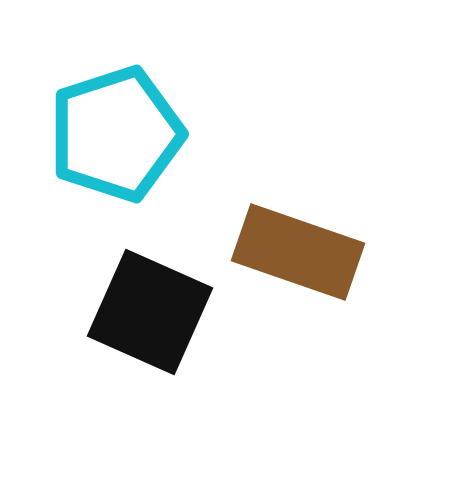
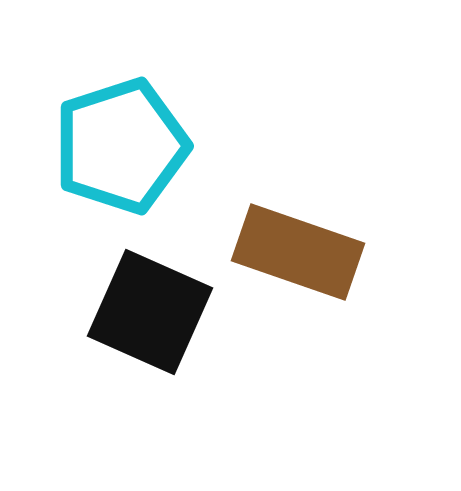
cyan pentagon: moved 5 px right, 12 px down
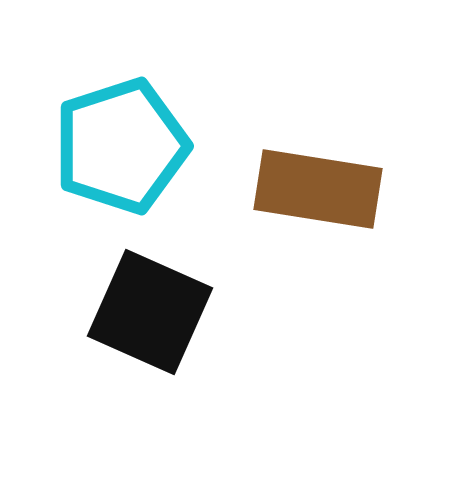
brown rectangle: moved 20 px right, 63 px up; rotated 10 degrees counterclockwise
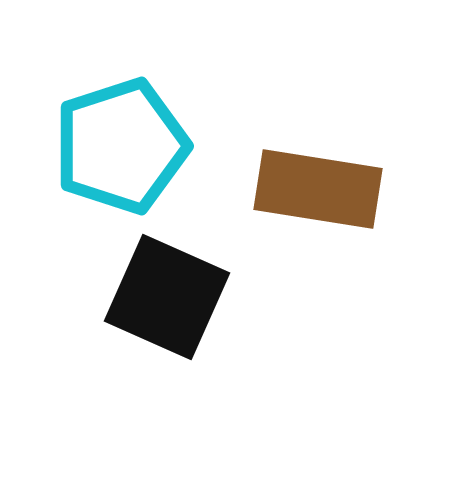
black square: moved 17 px right, 15 px up
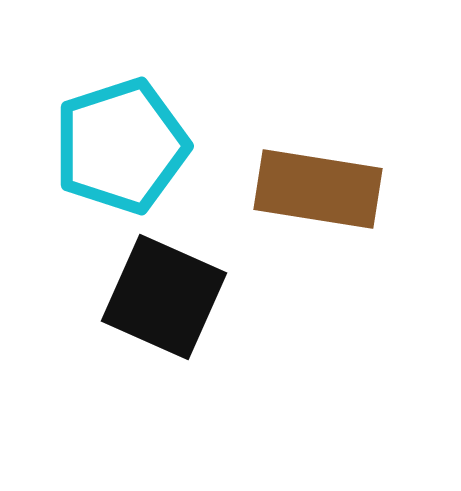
black square: moved 3 px left
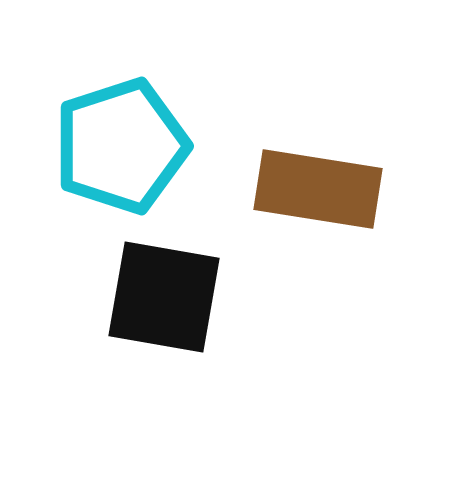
black square: rotated 14 degrees counterclockwise
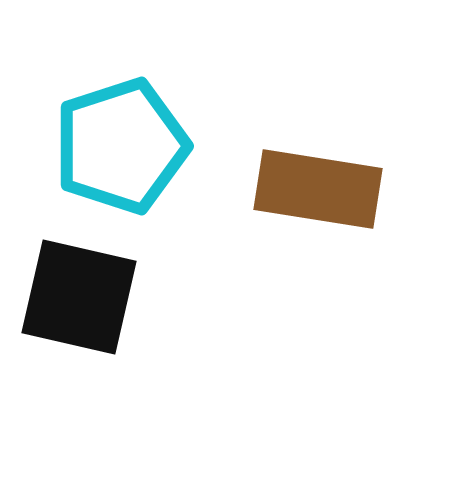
black square: moved 85 px left; rotated 3 degrees clockwise
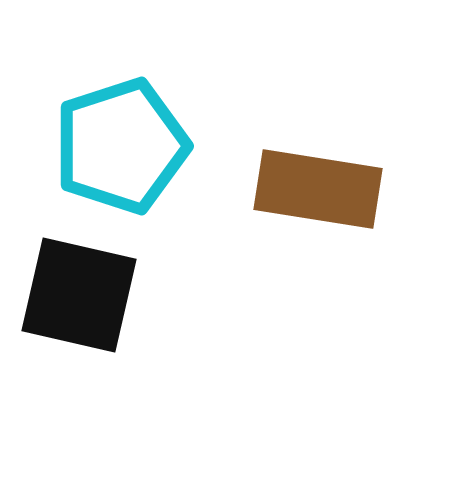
black square: moved 2 px up
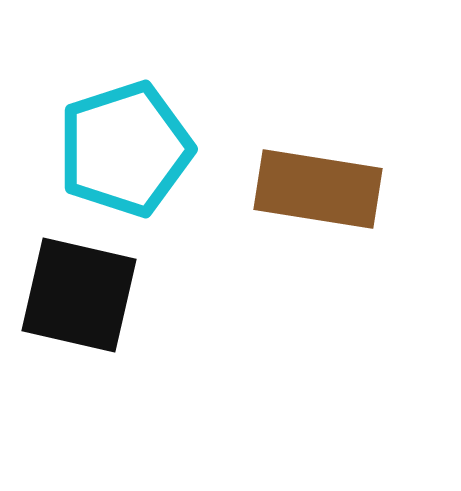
cyan pentagon: moved 4 px right, 3 px down
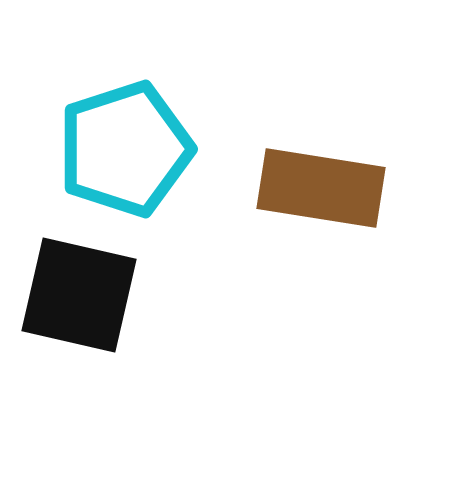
brown rectangle: moved 3 px right, 1 px up
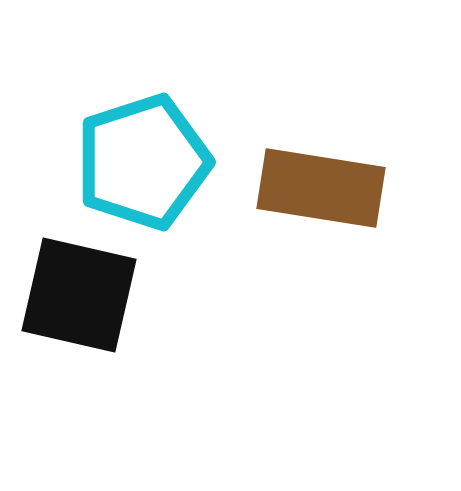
cyan pentagon: moved 18 px right, 13 px down
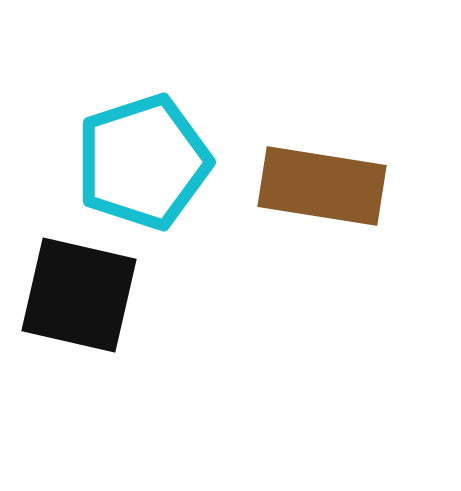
brown rectangle: moved 1 px right, 2 px up
